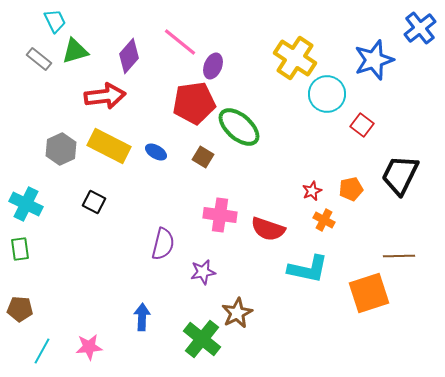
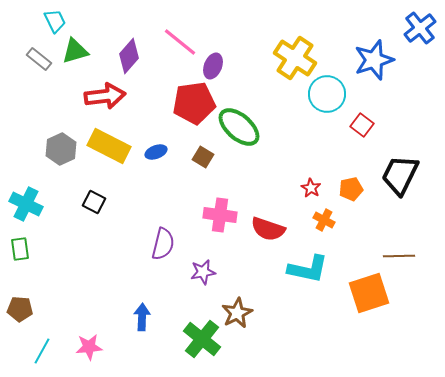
blue ellipse: rotated 50 degrees counterclockwise
red star: moved 1 px left, 3 px up; rotated 18 degrees counterclockwise
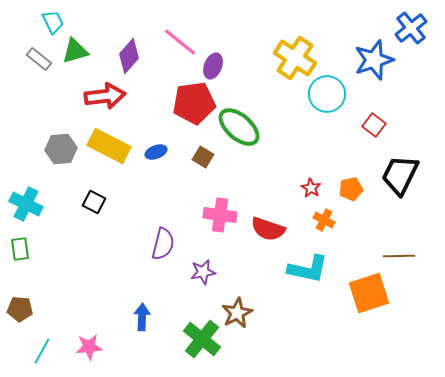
cyan trapezoid: moved 2 px left, 1 px down
blue cross: moved 9 px left
red square: moved 12 px right
gray hexagon: rotated 20 degrees clockwise
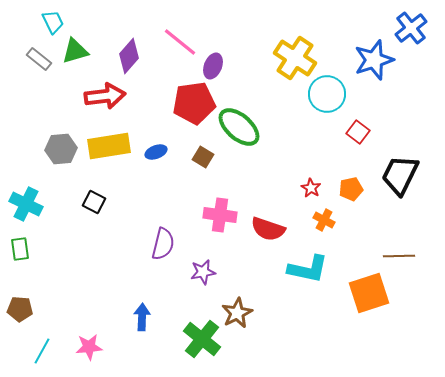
red square: moved 16 px left, 7 px down
yellow rectangle: rotated 36 degrees counterclockwise
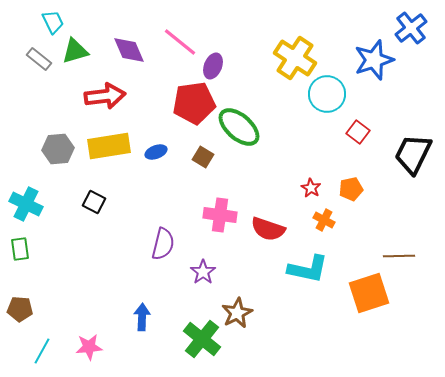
purple diamond: moved 6 px up; rotated 64 degrees counterclockwise
gray hexagon: moved 3 px left
black trapezoid: moved 13 px right, 21 px up
purple star: rotated 25 degrees counterclockwise
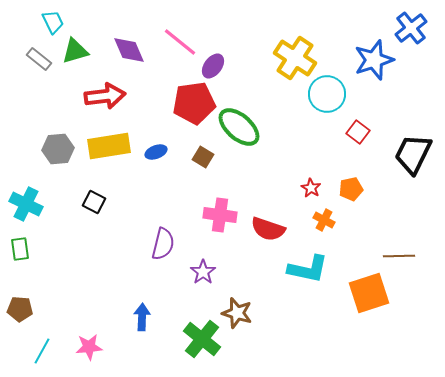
purple ellipse: rotated 15 degrees clockwise
brown star: rotated 28 degrees counterclockwise
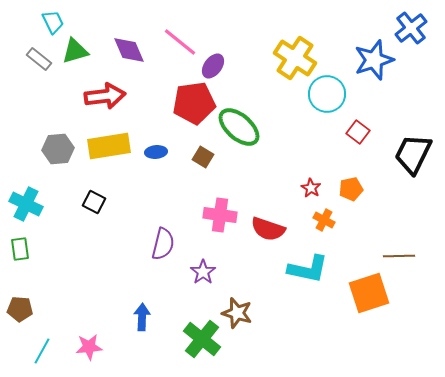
blue ellipse: rotated 15 degrees clockwise
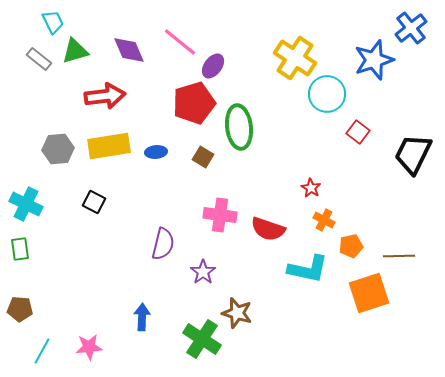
red pentagon: rotated 9 degrees counterclockwise
green ellipse: rotated 42 degrees clockwise
orange pentagon: moved 57 px down
green cross: rotated 6 degrees counterclockwise
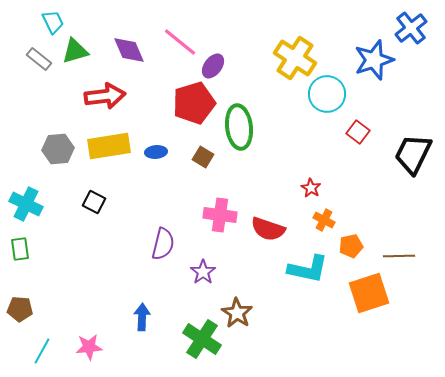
brown star: rotated 16 degrees clockwise
